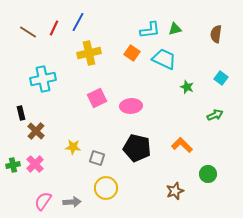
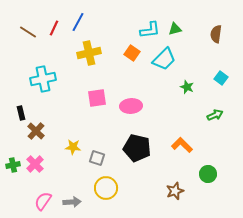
cyan trapezoid: rotated 110 degrees clockwise
pink square: rotated 18 degrees clockwise
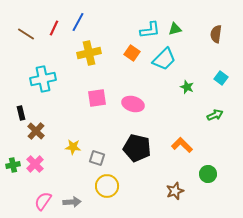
brown line: moved 2 px left, 2 px down
pink ellipse: moved 2 px right, 2 px up; rotated 20 degrees clockwise
yellow circle: moved 1 px right, 2 px up
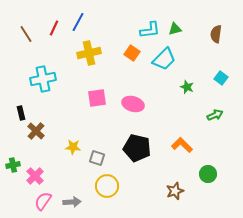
brown line: rotated 24 degrees clockwise
pink cross: moved 12 px down
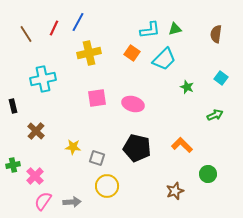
black rectangle: moved 8 px left, 7 px up
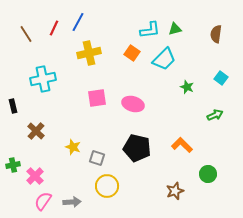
yellow star: rotated 14 degrees clockwise
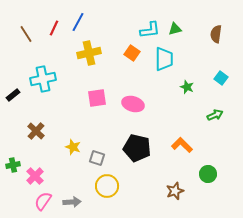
cyan trapezoid: rotated 45 degrees counterclockwise
black rectangle: moved 11 px up; rotated 64 degrees clockwise
